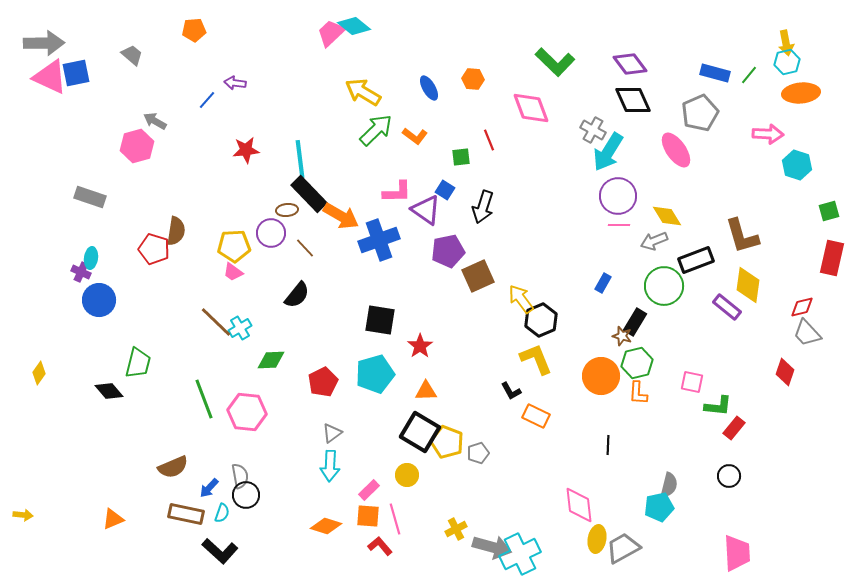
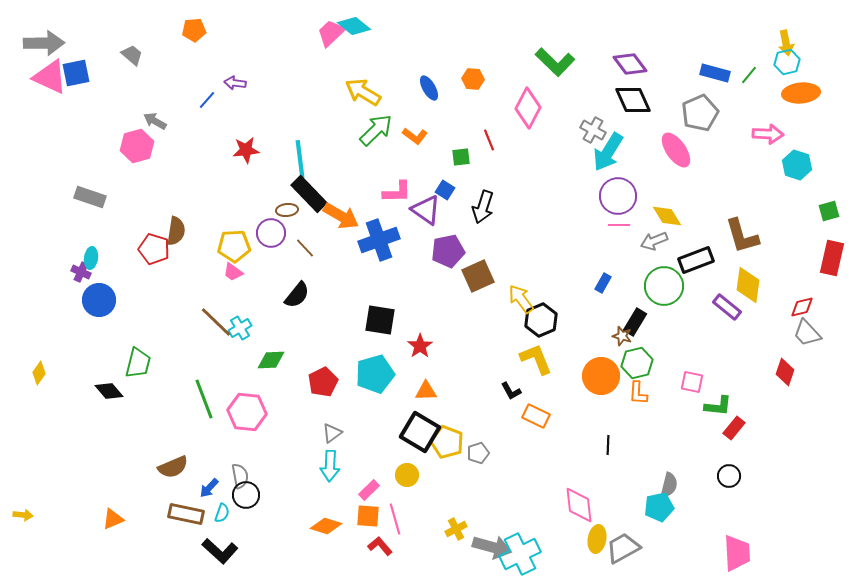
pink diamond at (531, 108): moved 3 px left; rotated 48 degrees clockwise
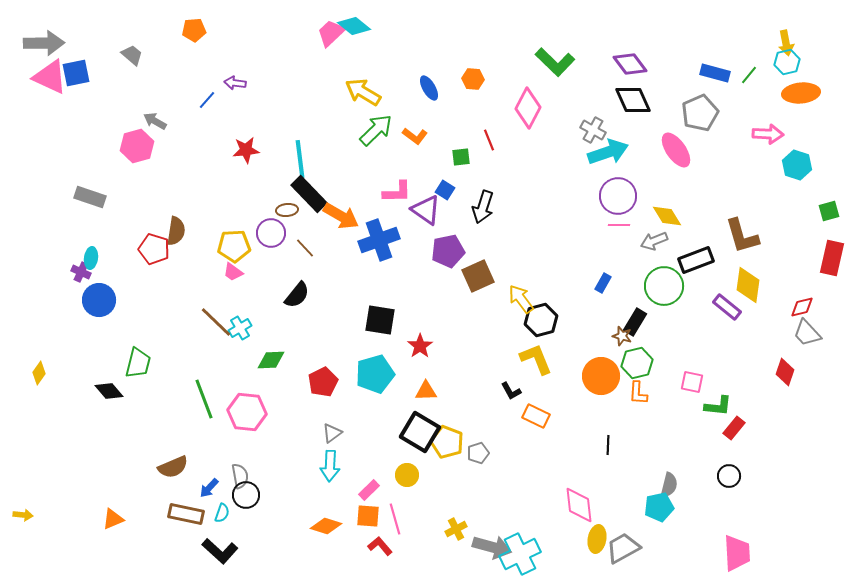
cyan arrow at (608, 152): rotated 141 degrees counterclockwise
black hexagon at (541, 320): rotated 8 degrees clockwise
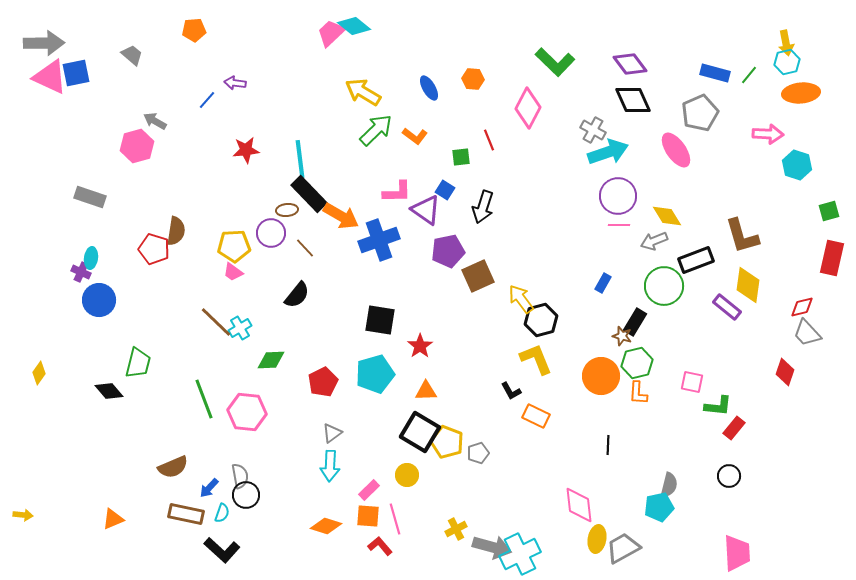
black L-shape at (220, 551): moved 2 px right, 1 px up
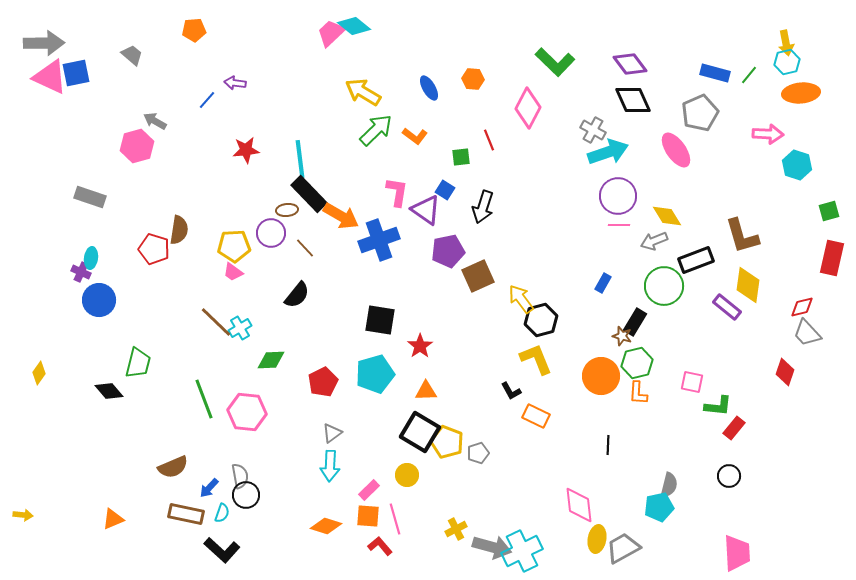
pink L-shape at (397, 192): rotated 80 degrees counterclockwise
brown semicircle at (176, 231): moved 3 px right, 1 px up
cyan cross at (520, 554): moved 2 px right, 3 px up
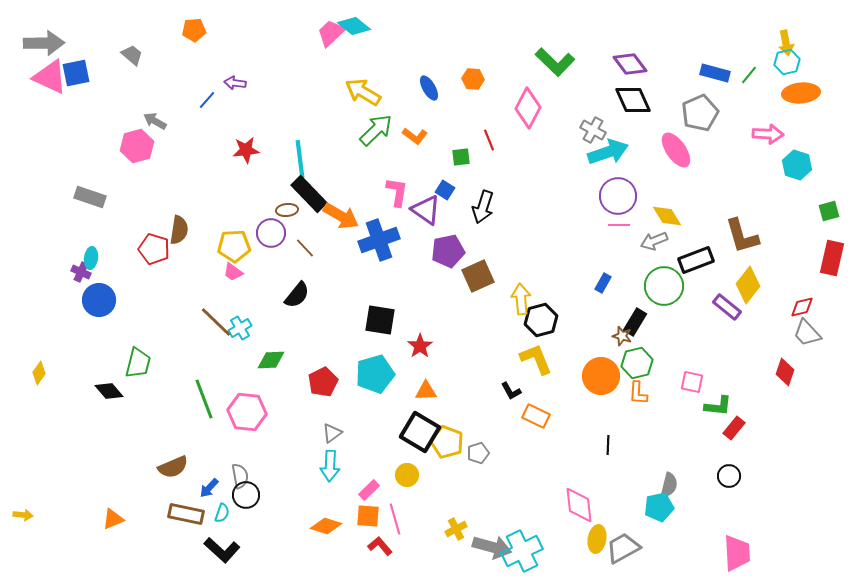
yellow diamond at (748, 285): rotated 30 degrees clockwise
yellow arrow at (521, 299): rotated 32 degrees clockwise
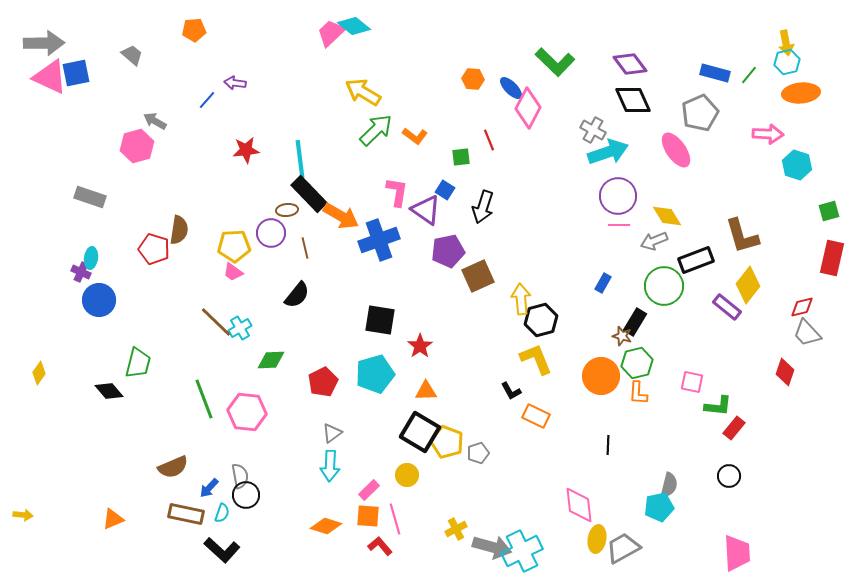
blue ellipse at (429, 88): moved 82 px right; rotated 15 degrees counterclockwise
brown line at (305, 248): rotated 30 degrees clockwise
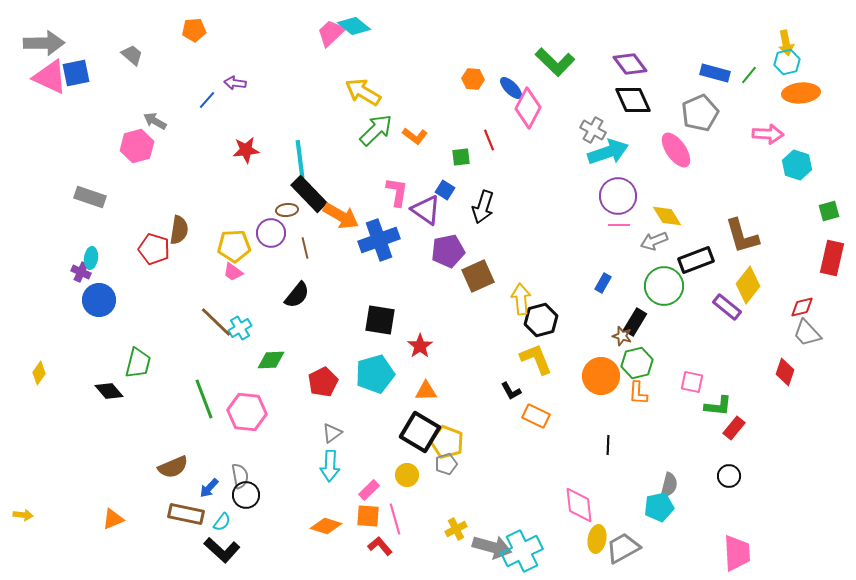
gray pentagon at (478, 453): moved 32 px left, 11 px down
cyan semicircle at (222, 513): moved 9 px down; rotated 18 degrees clockwise
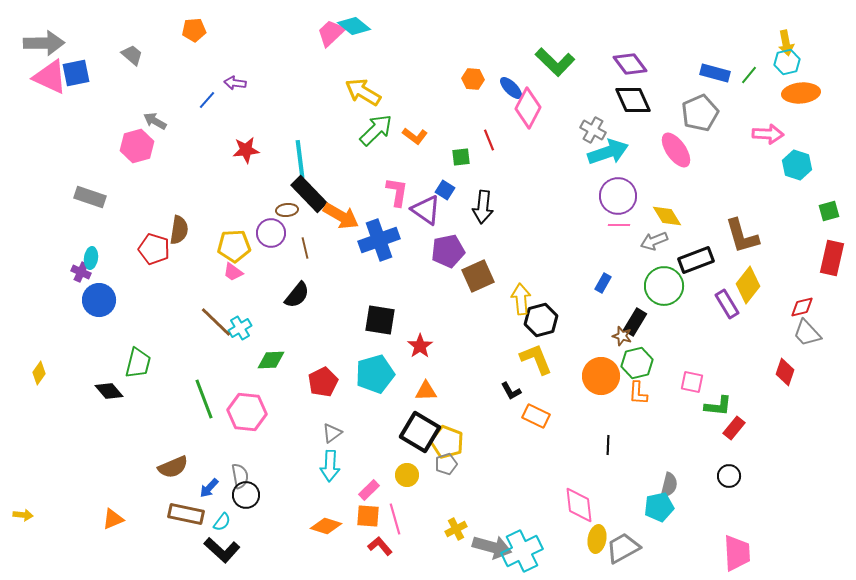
black arrow at (483, 207): rotated 12 degrees counterclockwise
purple rectangle at (727, 307): moved 3 px up; rotated 20 degrees clockwise
